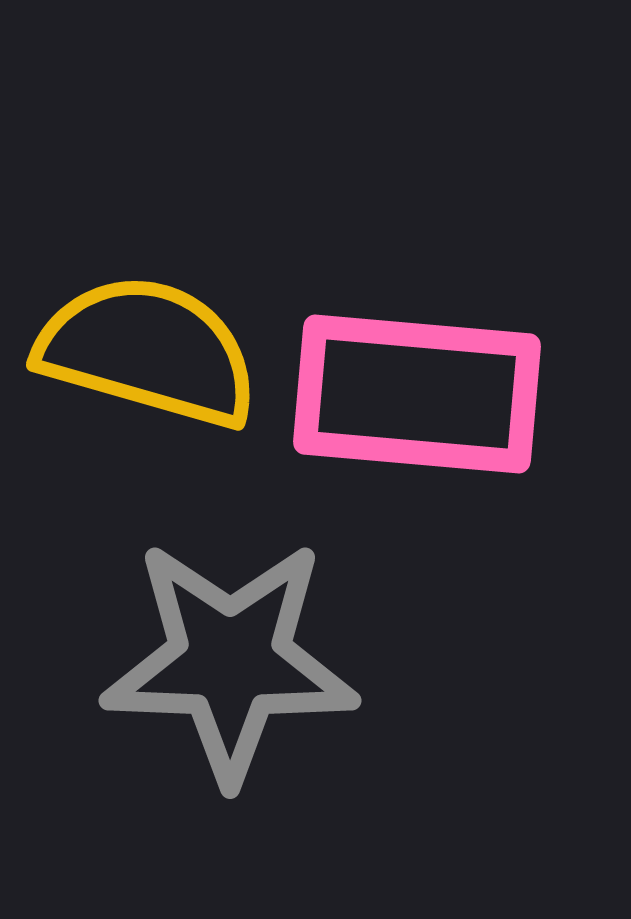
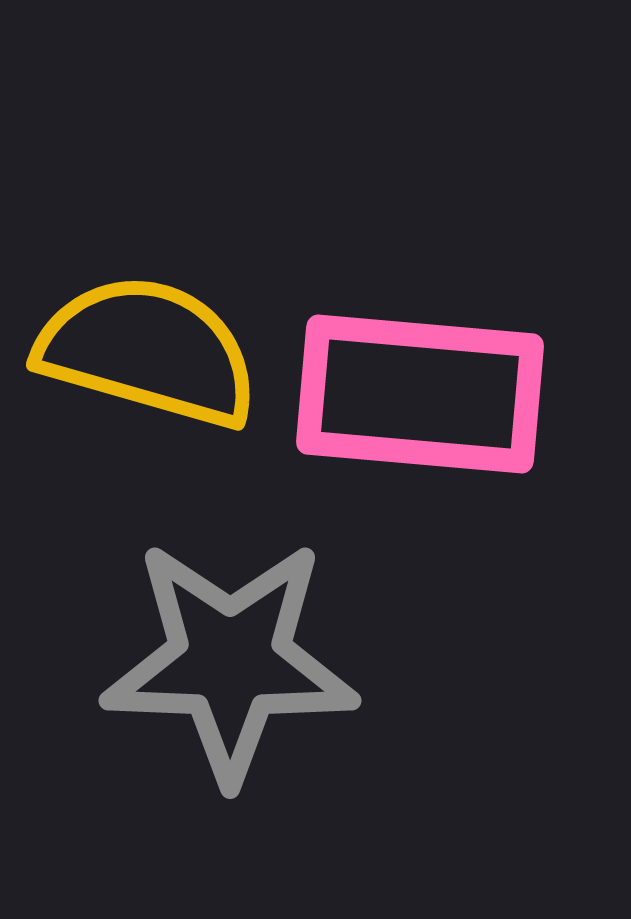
pink rectangle: moved 3 px right
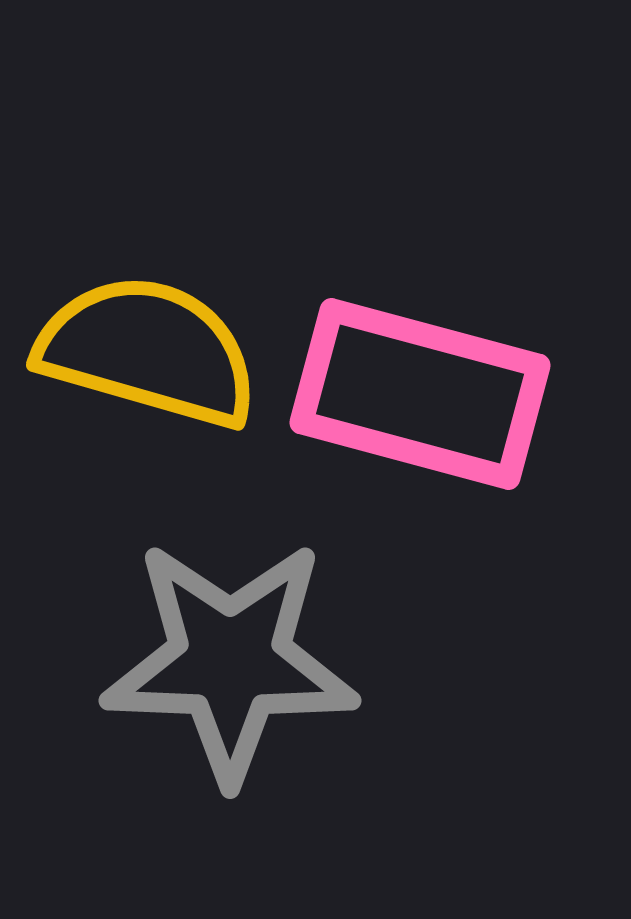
pink rectangle: rotated 10 degrees clockwise
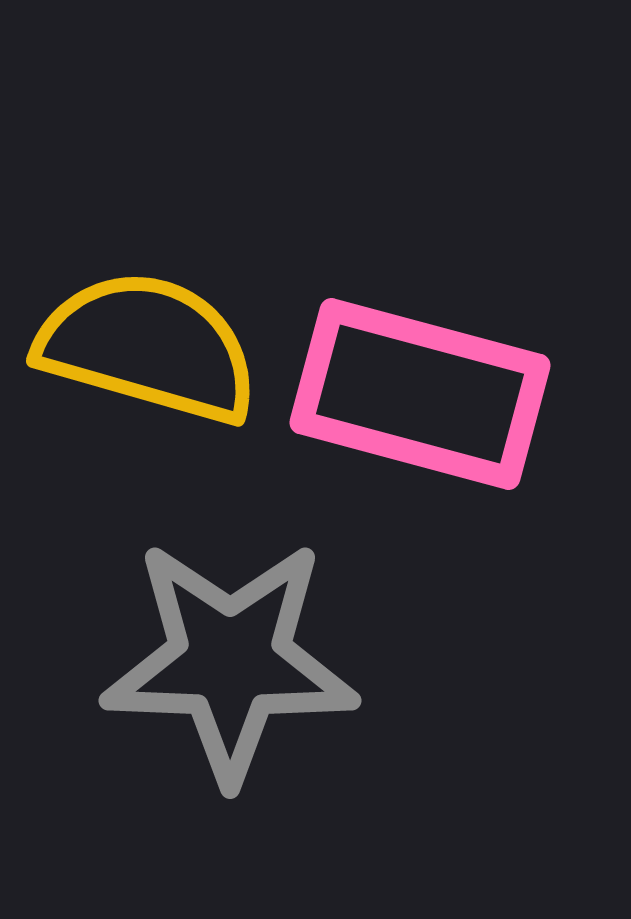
yellow semicircle: moved 4 px up
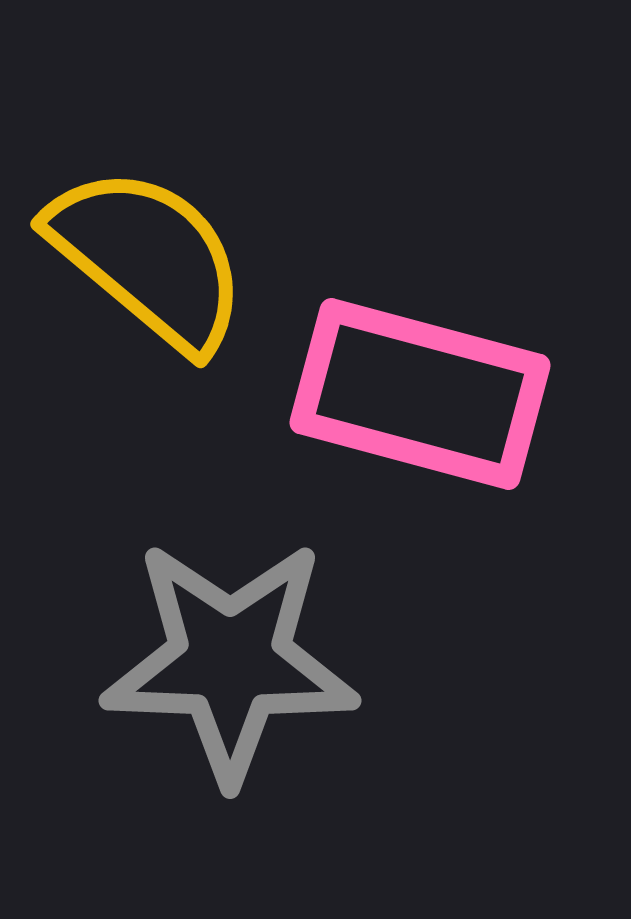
yellow semicircle: moved 89 px up; rotated 24 degrees clockwise
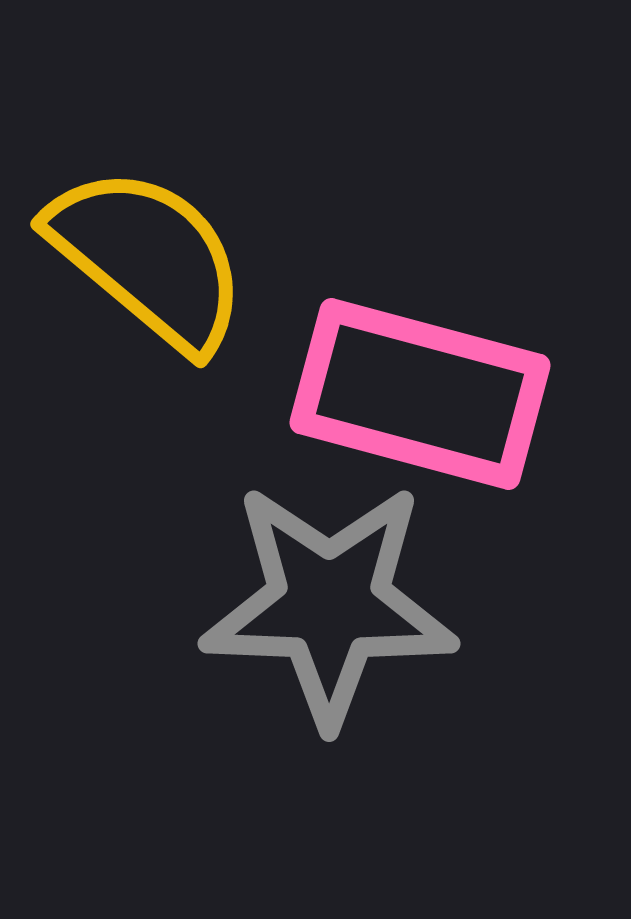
gray star: moved 99 px right, 57 px up
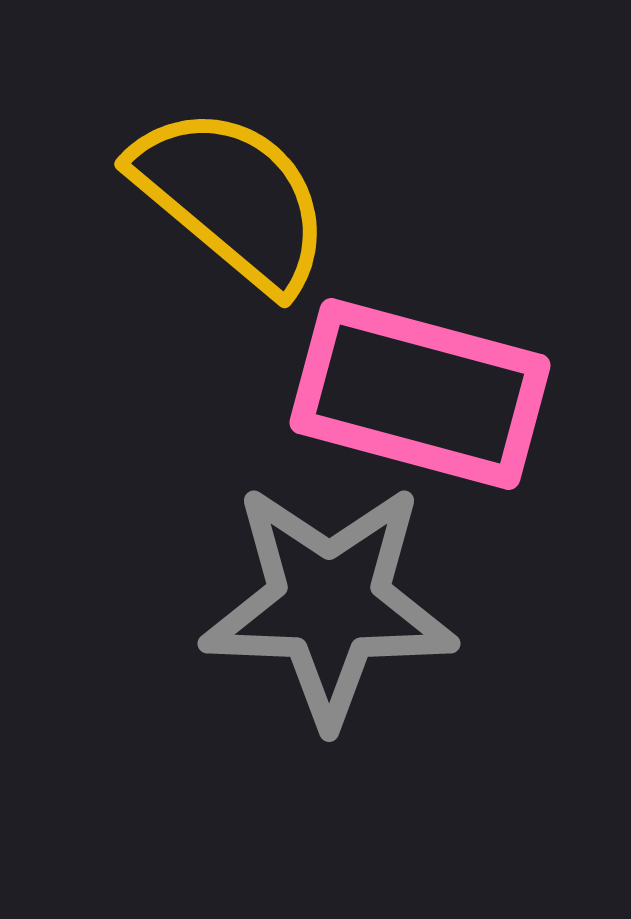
yellow semicircle: moved 84 px right, 60 px up
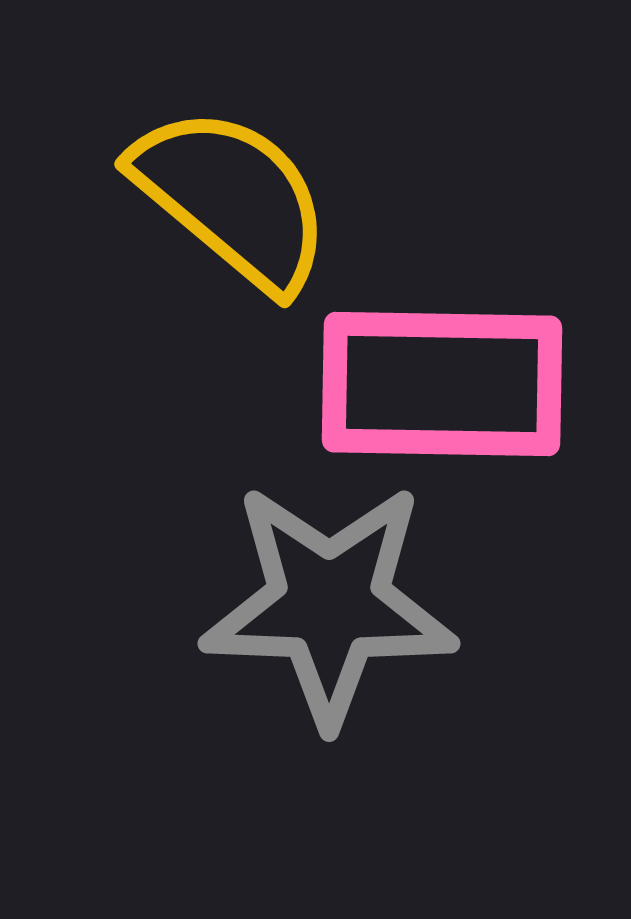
pink rectangle: moved 22 px right, 10 px up; rotated 14 degrees counterclockwise
